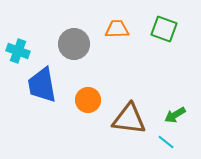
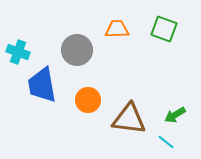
gray circle: moved 3 px right, 6 px down
cyan cross: moved 1 px down
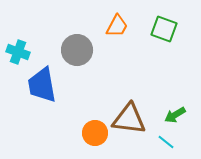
orange trapezoid: moved 3 px up; rotated 120 degrees clockwise
orange circle: moved 7 px right, 33 px down
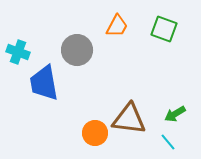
blue trapezoid: moved 2 px right, 2 px up
green arrow: moved 1 px up
cyan line: moved 2 px right; rotated 12 degrees clockwise
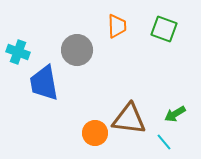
orange trapezoid: rotated 30 degrees counterclockwise
cyan line: moved 4 px left
